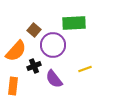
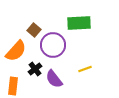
green rectangle: moved 5 px right
black cross: moved 1 px right, 3 px down; rotated 16 degrees counterclockwise
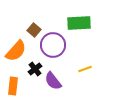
purple semicircle: moved 1 px left, 2 px down
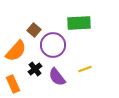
purple semicircle: moved 4 px right, 4 px up
orange rectangle: moved 2 px up; rotated 30 degrees counterclockwise
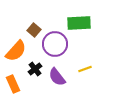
purple circle: moved 2 px right, 1 px up
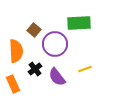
orange semicircle: rotated 45 degrees counterclockwise
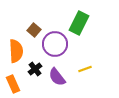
green rectangle: rotated 60 degrees counterclockwise
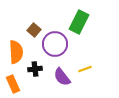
green rectangle: moved 1 px up
orange semicircle: moved 1 px down
black cross: rotated 32 degrees clockwise
purple semicircle: moved 5 px right
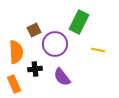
brown square: rotated 24 degrees clockwise
yellow line: moved 13 px right, 19 px up; rotated 32 degrees clockwise
orange rectangle: moved 1 px right
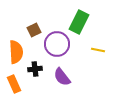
purple circle: moved 2 px right
